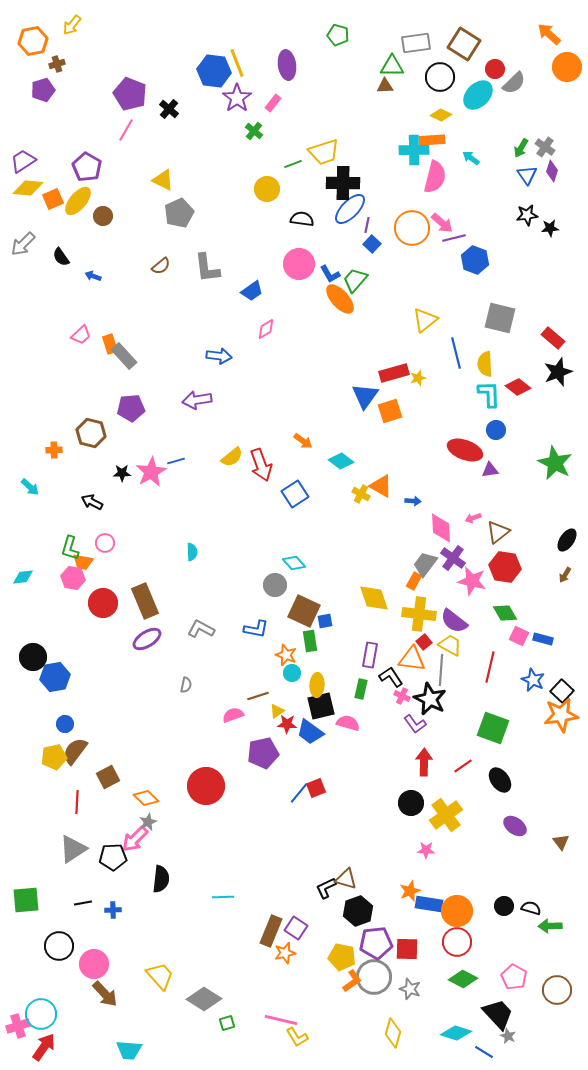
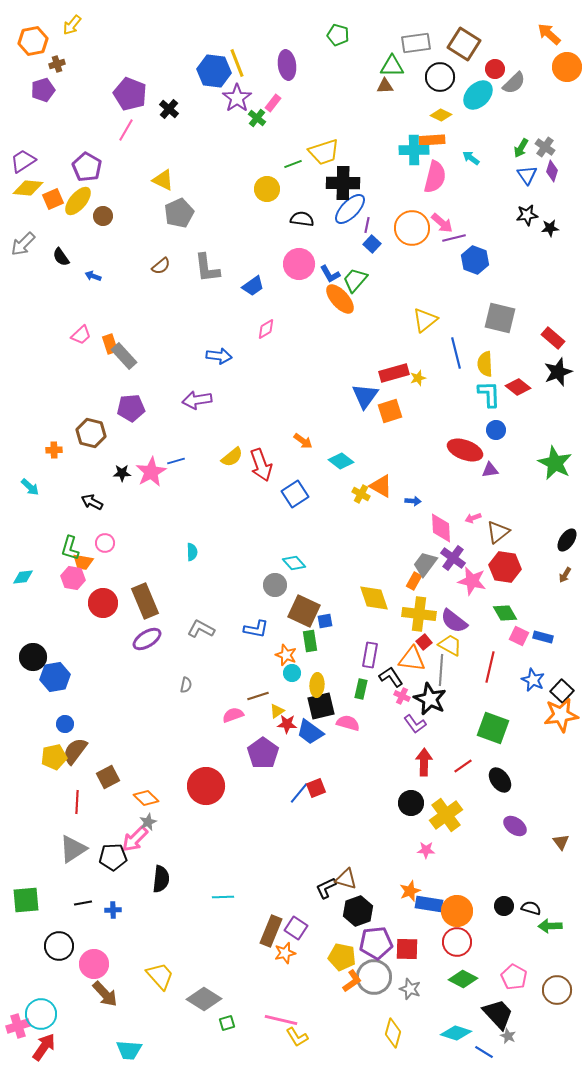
green cross at (254, 131): moved 3 px right, 13 px up
blue trapezoid at (252, 291): moved 1 px right, 5 px up
blue rectangle at (543, 639): moved 2 px up
purple pentagon at (263, 753): rotated 24 degrees counterclockwise
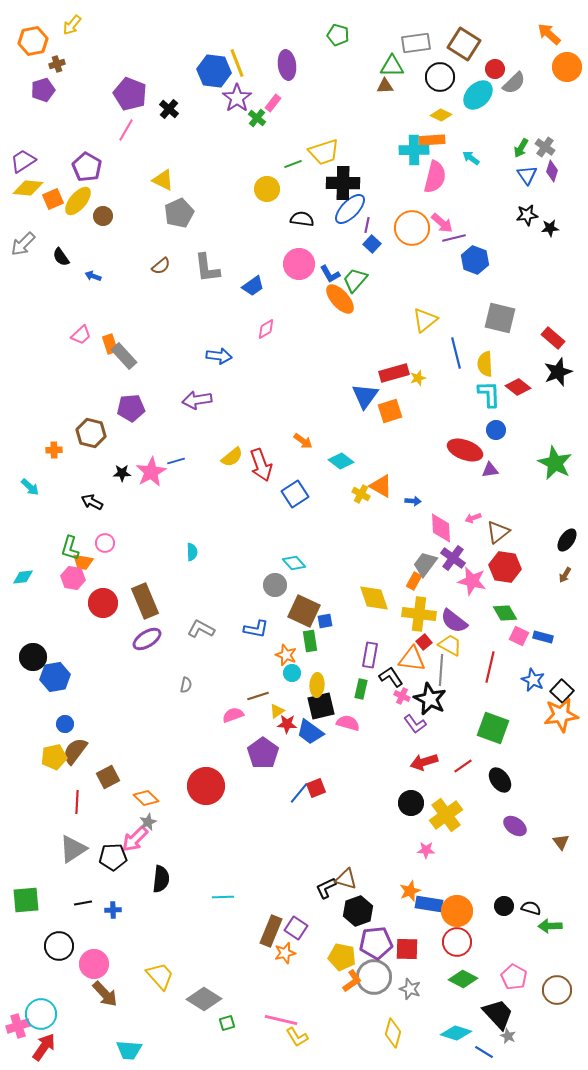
red arrow at (424, 762): rotated 108 degrees counterclockwise
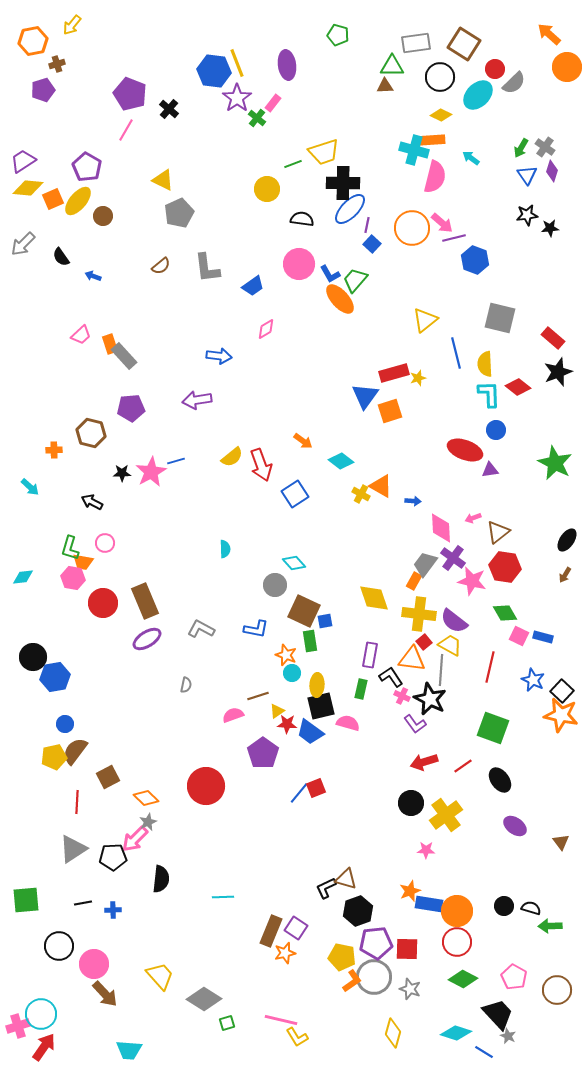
cyan cross at (414, 150): rotated 16 degrees clockwise
cyan semicircle at (192, 552): moved 33 px right, 3 px up
orange star at (561, 715): rotated 20 degrees clockwise
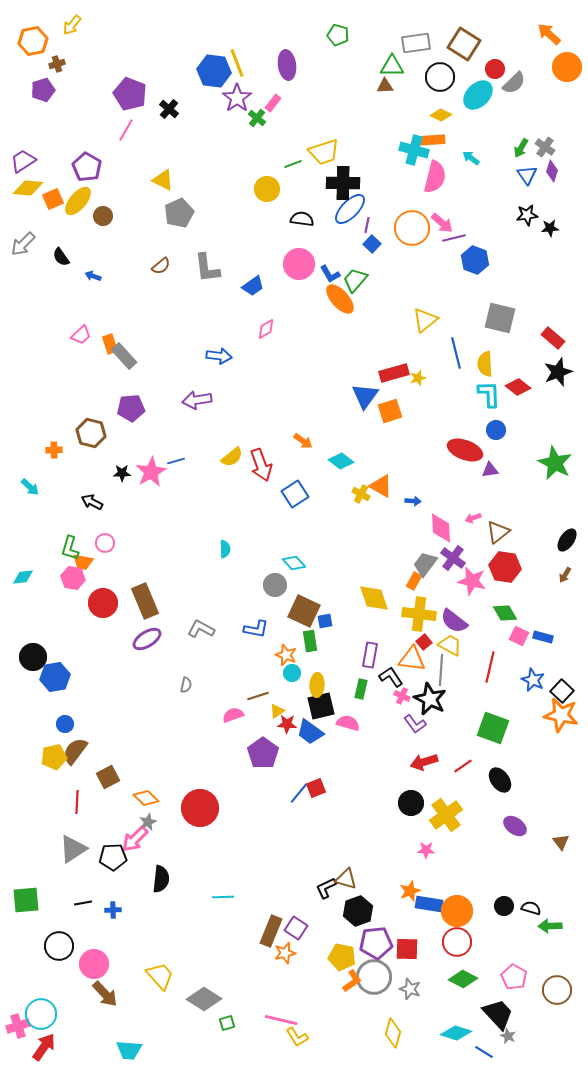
red circle at (206, 786): moved 6 px left, 22 px down
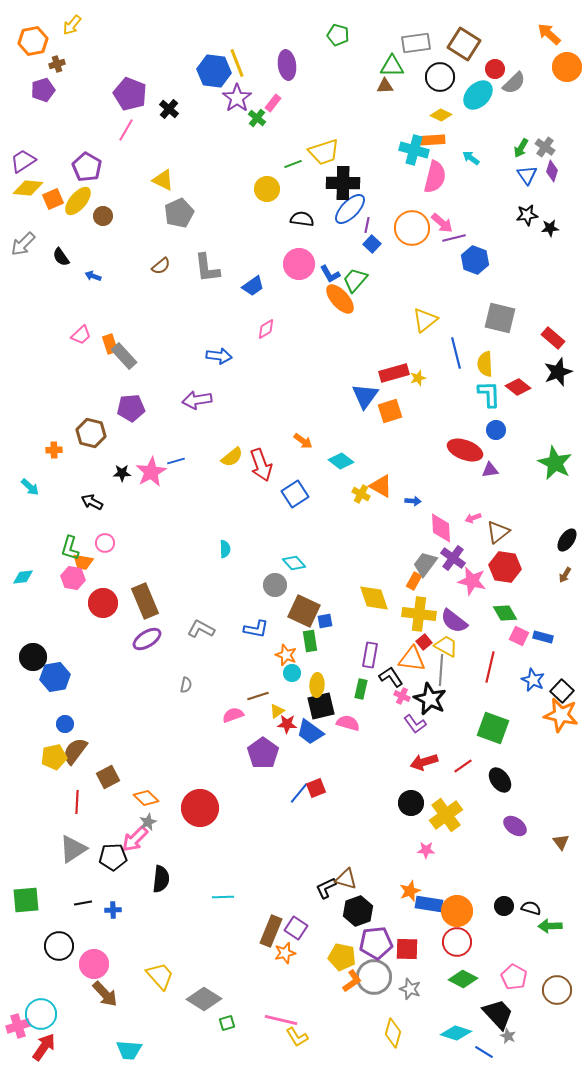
yellow trapezoid at (450, 645): moved 4 px left, 1 px down
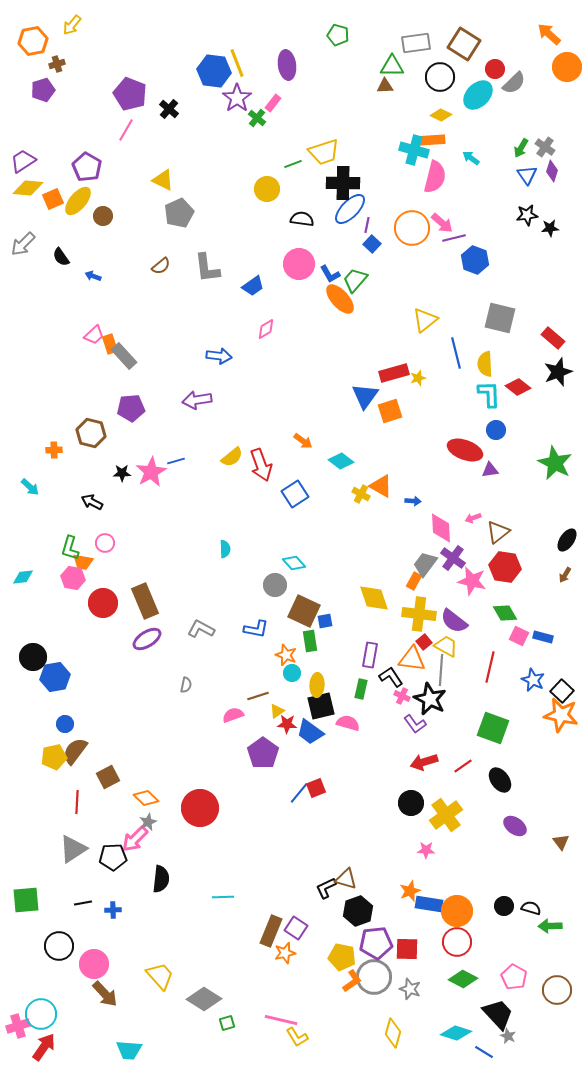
pink trapezoid at (81, 335): moved 13 px right
